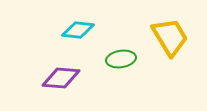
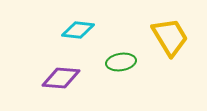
green ellipse: moved 3 px down
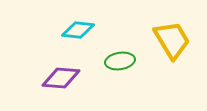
yellow trapezoid: moved 2 px right, 3 px down
green ellipse: moved 1 px left, 1 px up
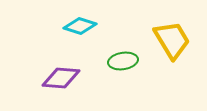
cyan diamond: moved 2 px right, 4 px up; rotated 12 degrees clockwise
green ellipse: moved 3 px right
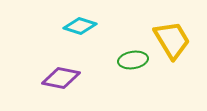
green ellipse: moved 10 px right, 1 px up
purple diamond: rotated 6 degrees clockwise
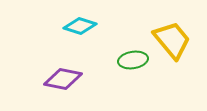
yellow trapezoid: rotated 9 degrees counterclockwise
purple diamond: moved 2 px right, 1 px down
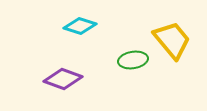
purple diamond: rotated 9 degrees clockwise
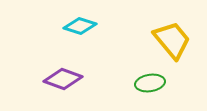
green ellipse: moved 17 px right, 23 px down
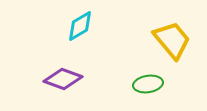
cyan diamond: rotated 48 degrees counterclockwise
green ellipse: moved 2 px left, 1 px down
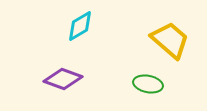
yellow trapezoid: moved 2 px left; rotated 9 degrees counterclockwise
green ellipse: rotated 20 degrees clockwise
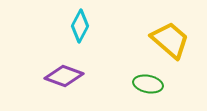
cyan diamond: rotated 32 degrees counterclockwise
purple diamond: moved 1 px right, 3 px up
